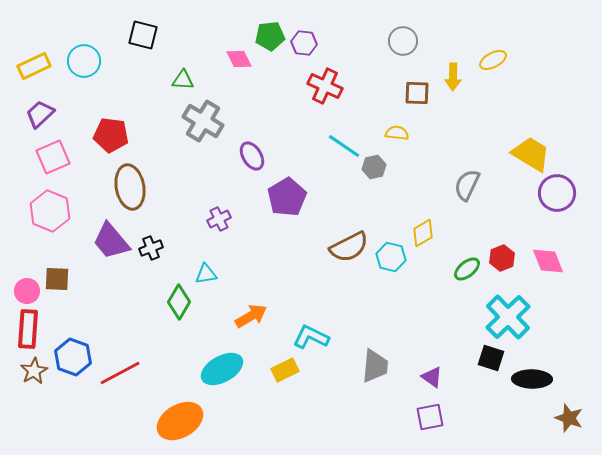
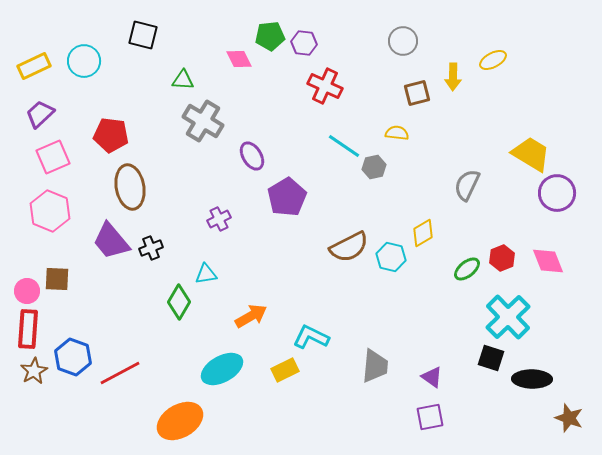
brown square at (417, 93): rotated 16 degrees counterclockwise
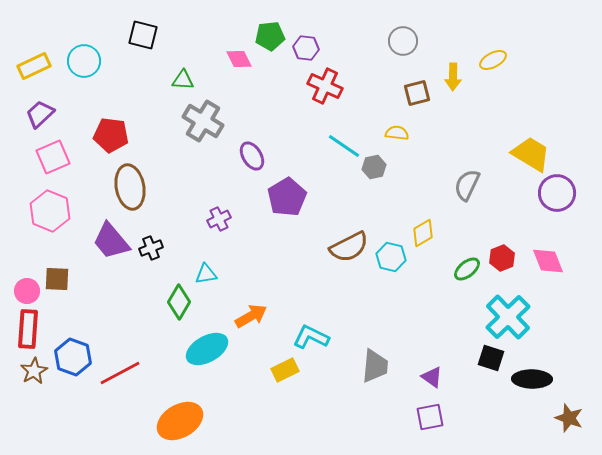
purple hexagon at (304, 43): moved 2 px right, 5 px down
cyan ellipse at (222, 369): moved 15 px left, 20 px up
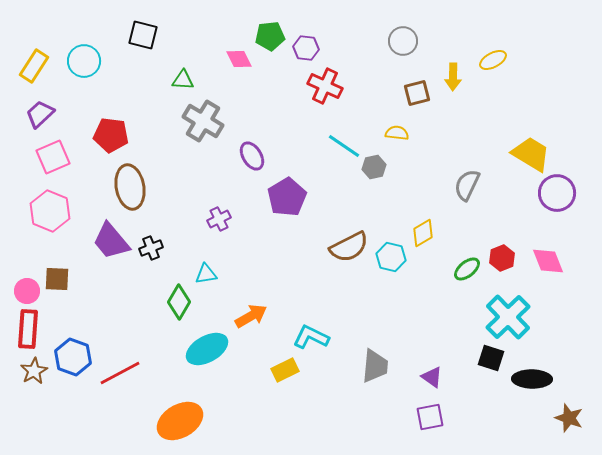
yellow rectangle at (34, 66): rotated 32 degrees counterclockwise
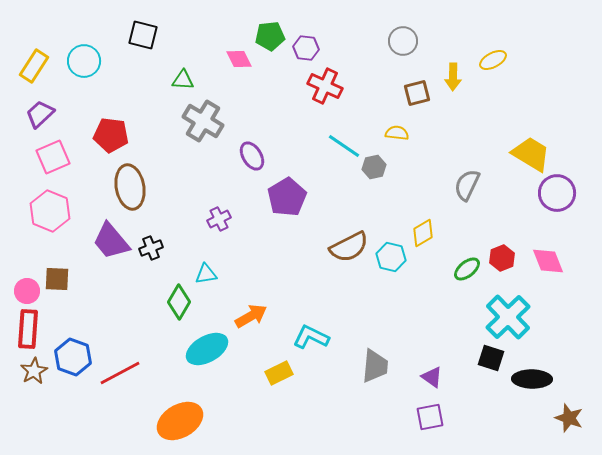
yellow rectangle at (285, 370): moved 6 px left, 3 px down
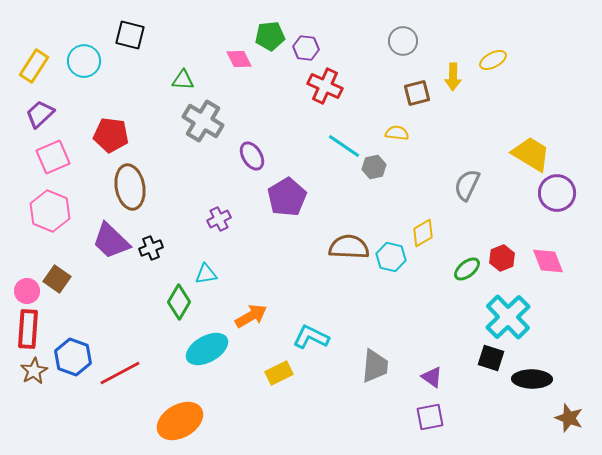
black square at (143, 35): moved 13 px left
purple trapezoid at (111, 241): rotated 6 degrees counterclockwise
brown semicircle at (349, 247): rotated 150 degrees counterclockwise
brown square at (57, 279): rotated 32 degrees clockwise
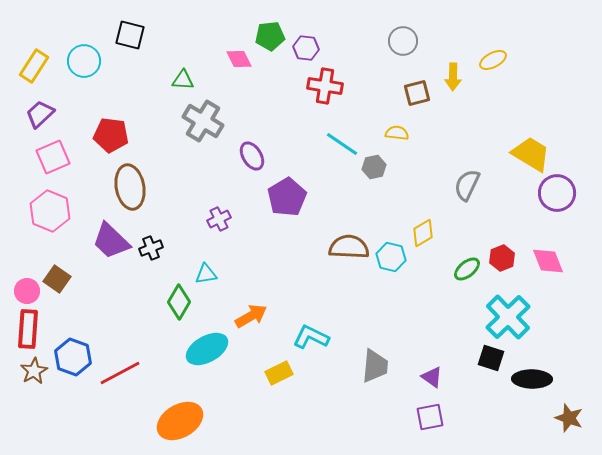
red cross at (325, 86): rotated 16 degrees counterclockwise
cyan line at (344, 146): moved 2 px left, 2 px up
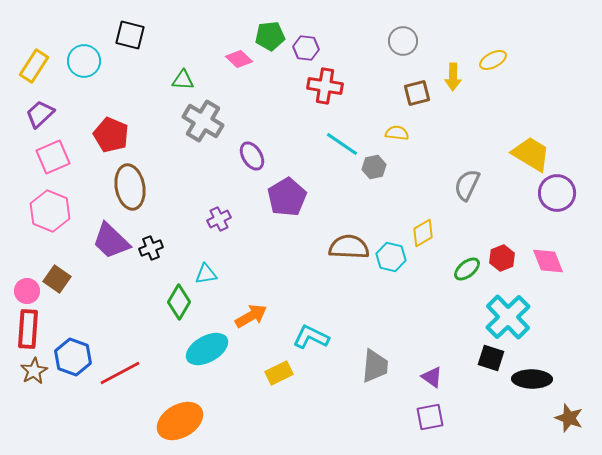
pink diamond at (239, 59): rotated 20 degrees counterclockwise
red pentagon at (111, 135): rotated 16 degrees clockwise
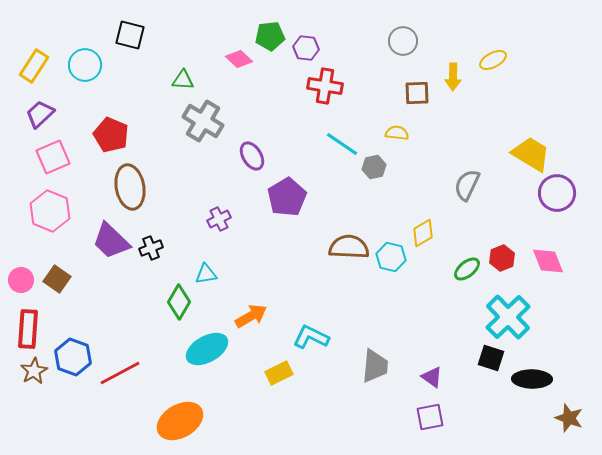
cyan circle at (84, 61): moved 1 px right, 4 px down
brown square at (417, 93): rotated 12 degrees clockwise
pink circle at (27, 291): moved 6 px left, 11 px up
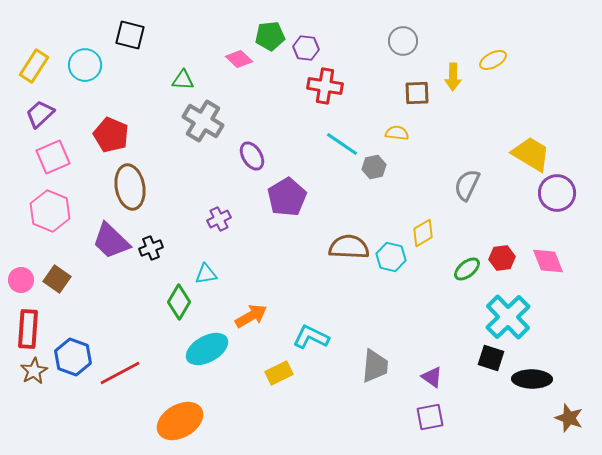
red hexagon at (502, 258): rotated 15 degrees clockwise
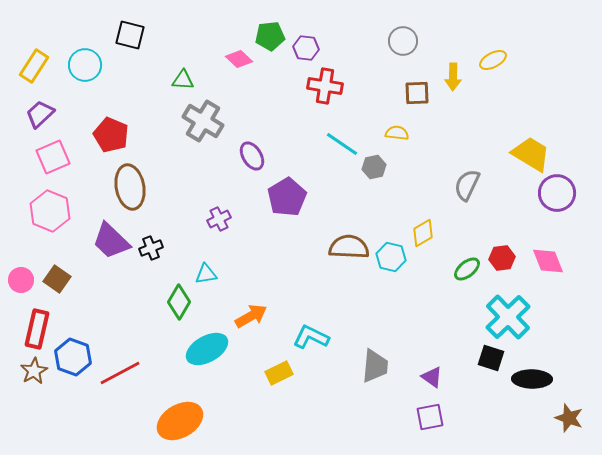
red rectangle at (28, 329): moved 9 px right; rotated 9 degrees clockwise
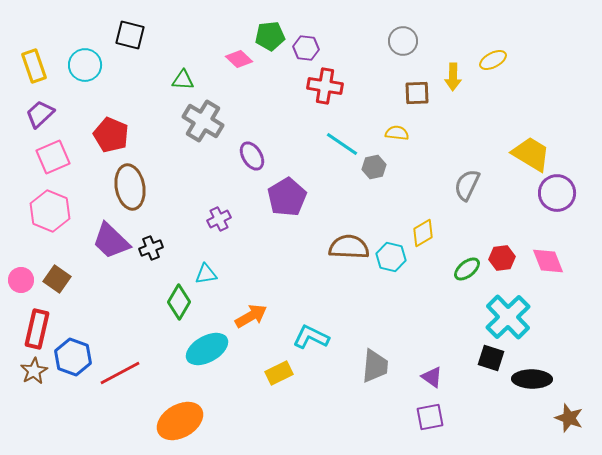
yellow rectangle at (34, 66): rotated 52 degrees counterclockwise
